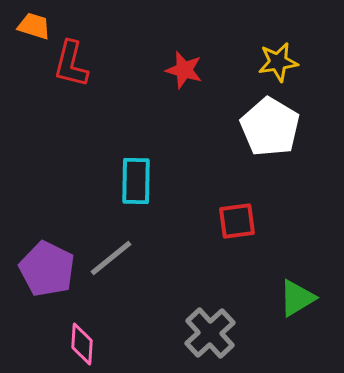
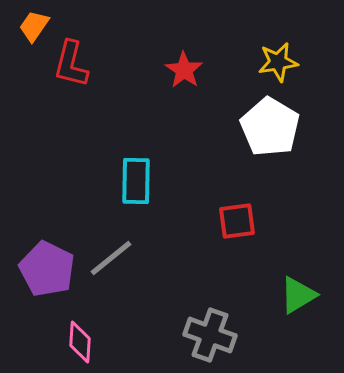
orange trapezoid: rotated 72 degrees counterclockwise
red star: rotated 18 degrees clockwise
green triangle: moved 1 px right, 3 px up
gray cross: moved 2 px down; rotated 27 degrees counterclockwise
pink diamond: moved 2 px left, 2 px up
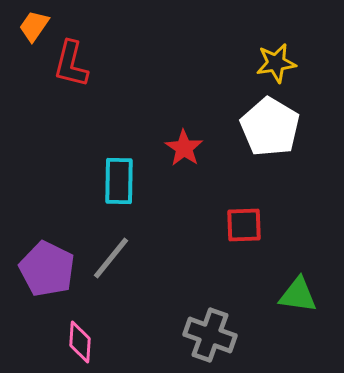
yellow star: moved 2 px left, 1 px down
red star: moved 78 px down
cyan rectangle: moved 17 px left
red square: moved 7 px right, 4 px down; rotated 6 degrees clockwise
gray line: rotated 12 degrees counterclockwise
green triangle: rotated 39 degrees clockwise
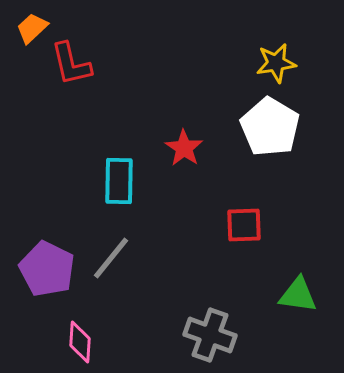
orange trapezoid: moved 2 px left, 2 px down; rotated 12 degrees clockwise
red L-shape: rotated 27 degrees counterclockwise
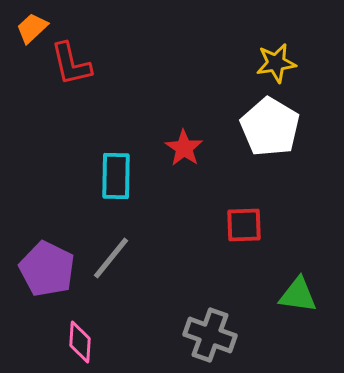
cyan rectangle: moved 3 px left, 5 px up
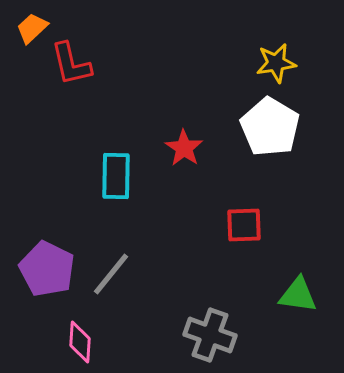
gray line: moved 16 px down
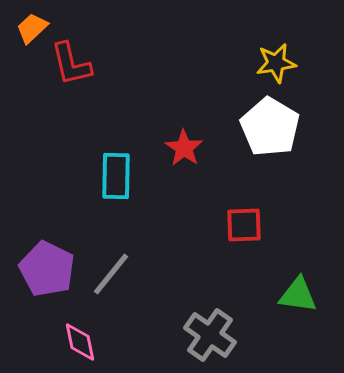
gray cross: rotated 15 degrees clockwise
pink diamond: rotated 15 degrees counterclockwise
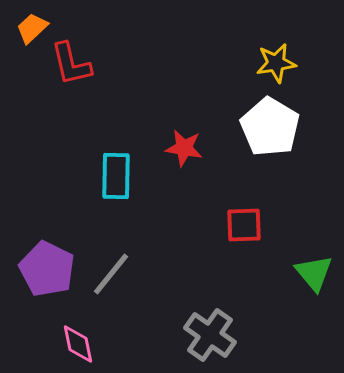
red star: rotated 24 degrees counterclockwise
green triangle: moved 16 px right, 22 px up; rotated 42 degrees clockwise
pink diamond: moved 2 px left, 2 px down
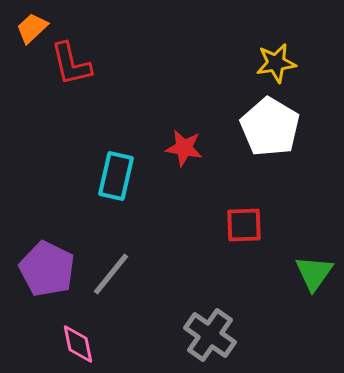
cyan rectangle: rotated 12 degrees clockwise
green triangle: rotated 15 degrees clockwise
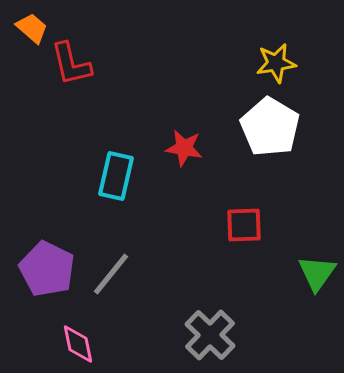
orange trapezoid: rotated 84 degrees clockwise
green triangle: moved 3 px right
gray cross: rotated 9 degrees clockwise
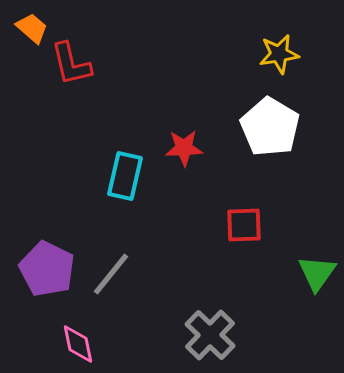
yellow star: moved 3 px right, 9 px up
red star: rotated 12 degrees counterclockwise
cyan rectangle: moved 9 px right
